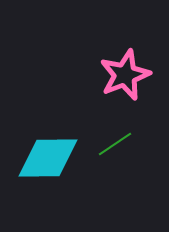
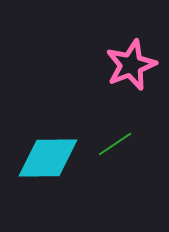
pink star: moved 6 px right, 10 px up
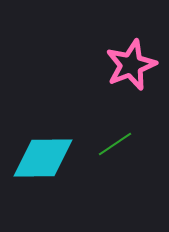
cyan diamond: moved 5 px left
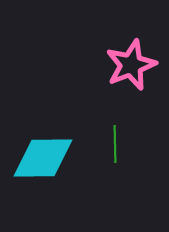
green line: rotated 57 degrees counterclockwise
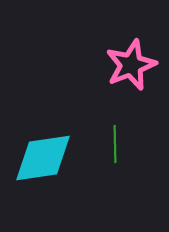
cyan diamond: rotated 8 degrees counterclockwise
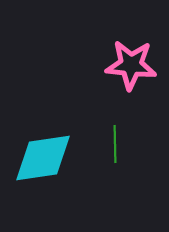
pink star: rotated 27 degrees clockwise
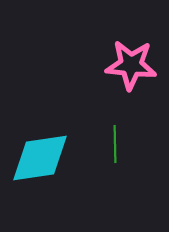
cyan diamond: moved 3 px left
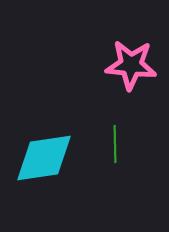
cyan diamond: moved 4 px right
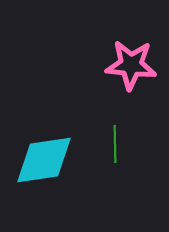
cyan diamond: moved 2 px down
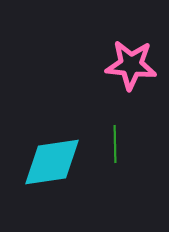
cyan diamond: moved 8 px right, 2 px down
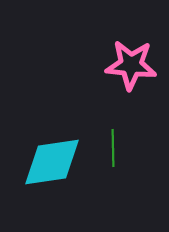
green line: moved 2 px left, 4 px down
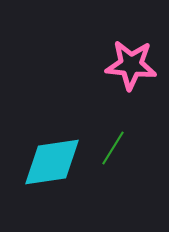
green line: rotated 33 degrees clockwise
